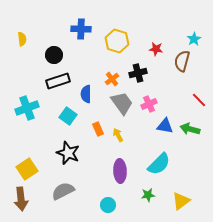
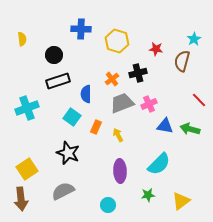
gray trapezoid: rotated 75 degrees counterclockwise
cyan square: moved 4 px right, 1 px down
orange rectangle: moved 2 px left, 2 px up; rotated 48 degrees clockwise
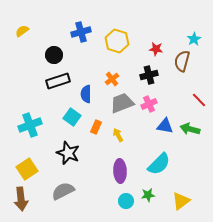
blue cross: moved 3 px down; rotated 18 degrees counterclockwise
yellow semicircle: moved 8 px up; rotated 120 degrees counterclockwise
black cross: moved 11 px right, 2 px down
cyan cross: moved 3 px right, 17 px down
cyan circle: moved 18 px right, 4 px up
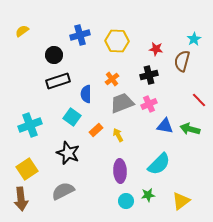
blue cross: moved 1 px left, 3 px down
yellow hexagon: rotated 15 degrees counterclockwise
orange rectangle: moved 3 px down; rotated 24 degrees clockwise
